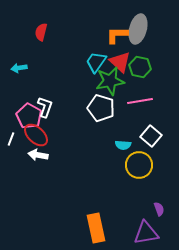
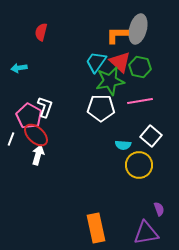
white pentagon: rotated 16 degrees counterclockwise
white arrow: rotated 96 degrees clockwise
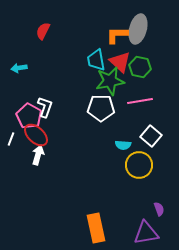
red semicircle: moved 2 px right, 1 px up; rotated 12 degrees clockwise
cyan trapezoid: moved 2 px up; rotated 45 degrees counterclockwise
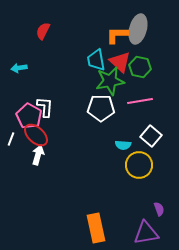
white L-shape: rotated 15 degrees counterclockwise
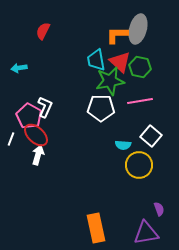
white L-shape: rotated 20 degrees clockwise
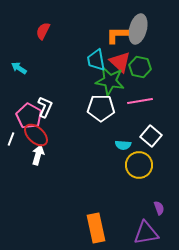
cyan arrow: rotated 42 degrees clockwise
green star: rotated 20 degrees clockwise
purple semicircle: moved 1 px up
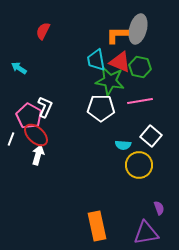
red triangle: rotated 20 degrees counterclockwise
orange rectangle: moved 1 px right, 2 px up
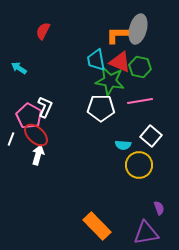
orange rectangle: rotated 32 degrees counterclockwise
